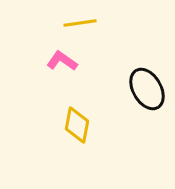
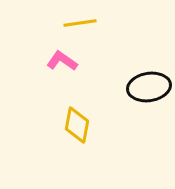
black ellipse: moved 2 px right, 2 px up; rotated 69 degrees counterclockwise
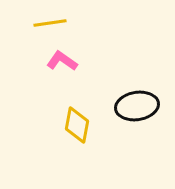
yellow line: moved 30 px left
black ellipse: moved 12 px left, 19 px down
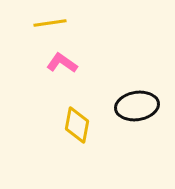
pink L-shape: moved 2 px down
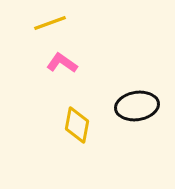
yellow line: rotated 12 degrees counterclockwise
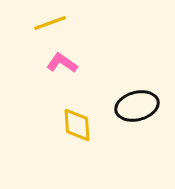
black ellipse: rotated 6 degrees counterclockwise
yellow diamond: rotated 15 degrees counterclockwise
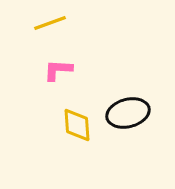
pink L-shape: moved 4 px left, 7 px down; rotated 32 degrees counterclockwise
black ellipse: moved 9 px left, 7 px down
